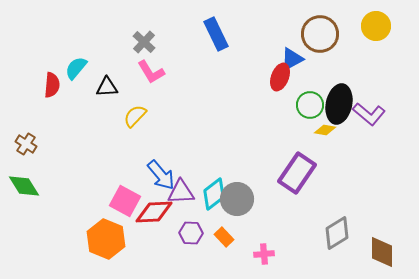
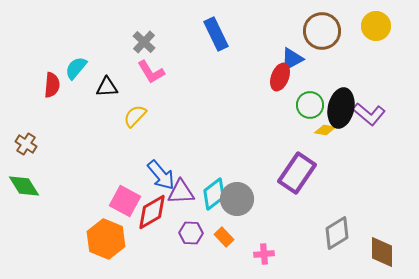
brown circle: moved 2 px right, 3 px up
black ellipse: moved 2 px right, 4 px down
red diamond: moved 2 px left; rotated 27 degrees counterclockwise
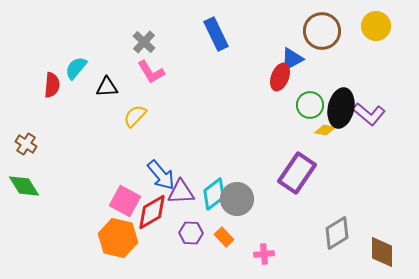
orange hexagon: moved 12 px right, 1 px up; rotated 9 degrees counterclockwise
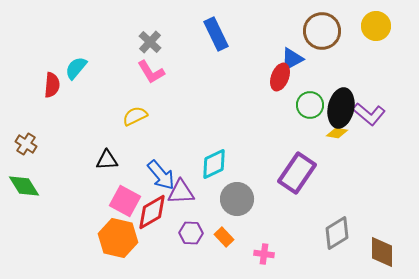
gray cross: moved 6 px right
black triangle: moved 73 px down
yellow semicircle: rotated 20 degrees clockwise
yellow diamond: moved 12 px right, 3 px down
cyan diamond: moved 30 px up; rotated 12 degrees clockwise
pink cross: rotated 12 degrees clockwise
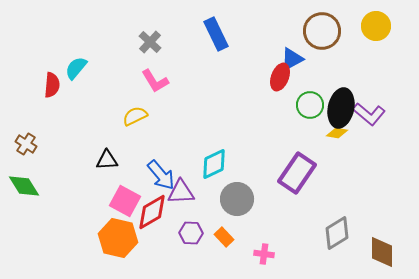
pink L-shape: moved 4 px right, 9 px down
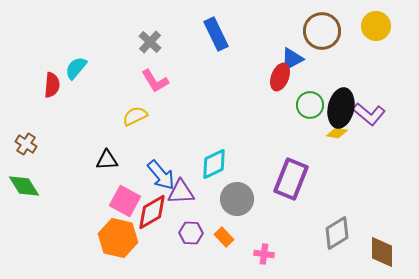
purple rectangle: moved 6 px left, 6 px down; rotated 12 degrees counterclockwise
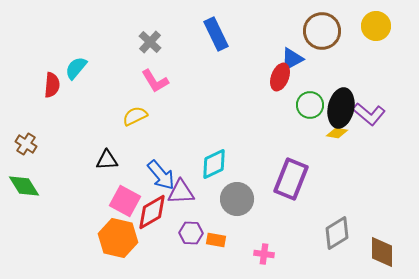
orange rectangle: moved 8 px left, 3 px down; rotated 36 degrees counterclockwise
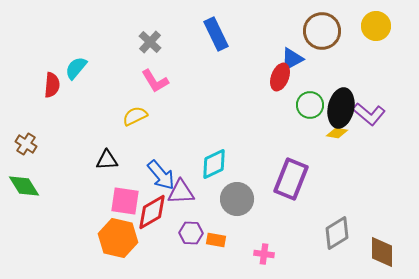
pink square: rotated 20 degrees counterclockwise
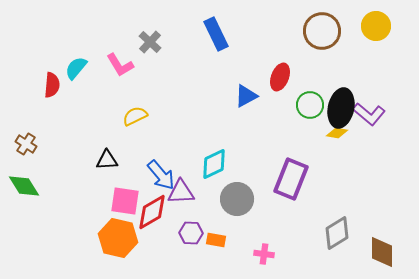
blue triangle: moved 46 px left, 37 px down
pink L-shape: moved 35 px left, 16 px up
